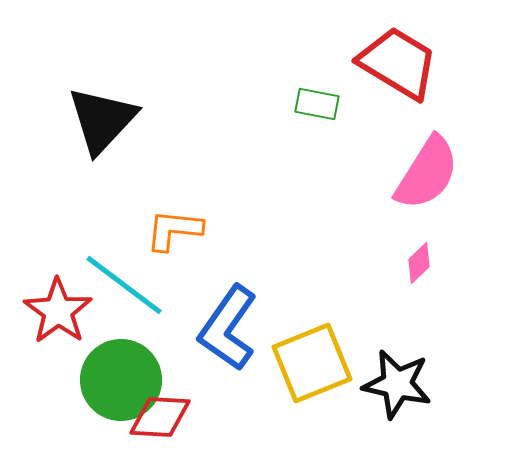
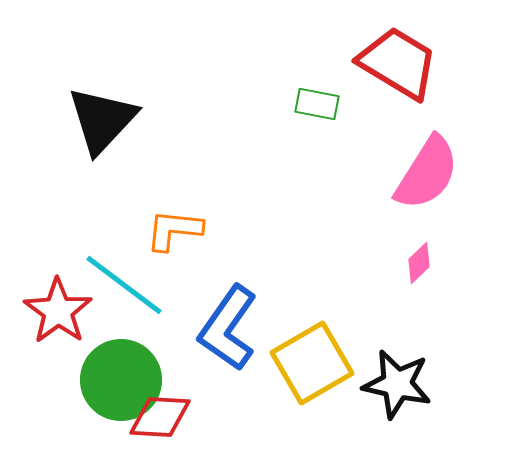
yellow square: rotated 8 degrees counterclockwise
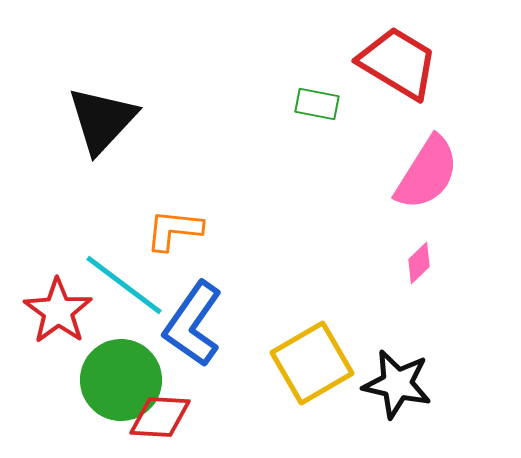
blue L-shape: moved 35 px left, 4 px up
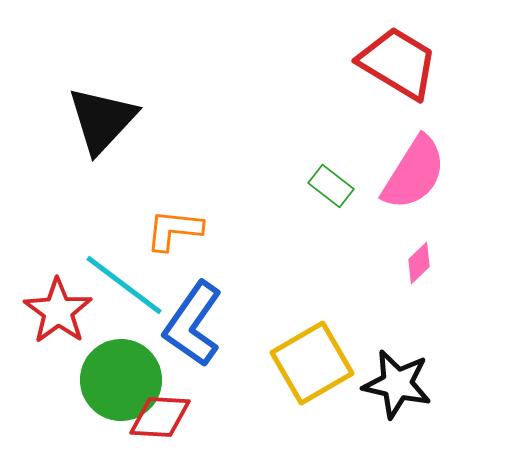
green rectangle: moved 14 px right, 82 px down; rotated 27 degrees clockwise
pink semicircle: moved 13 px left
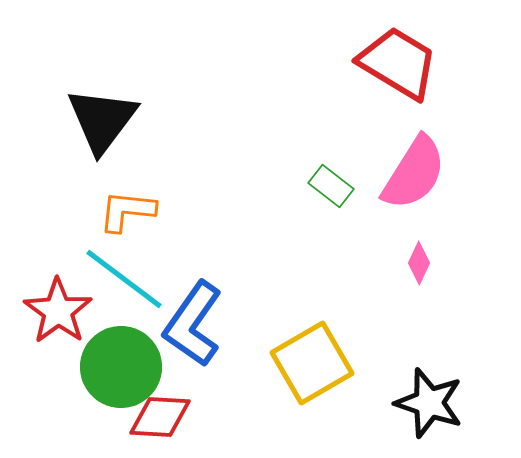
black triangle: rotated 6 degrees counterclockwise
orange L-shape: moved 47 px left, 19 px up
pink diamond: rotated 21 degrees counterclockwise
cyan line: moved 6 px up
green circle: moved 13 px up
black star: moved 32 px right, 19 px down; rotated 6 degrees clockwise
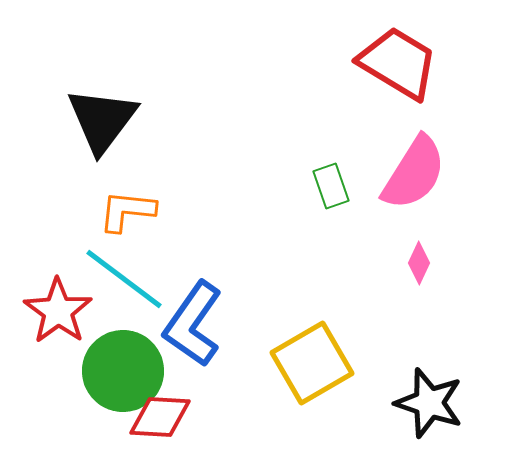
green rectangle: rotated 33 degrees clockwise
green circle: moved 2 px right, 4 px down
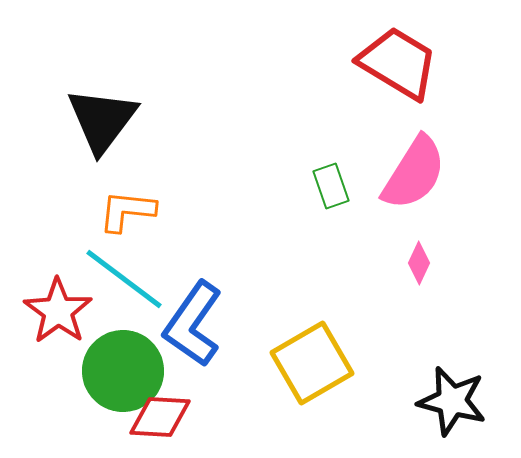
black star: moved 23 px right, 2 px up; rotated 4 degrees counterclockwise
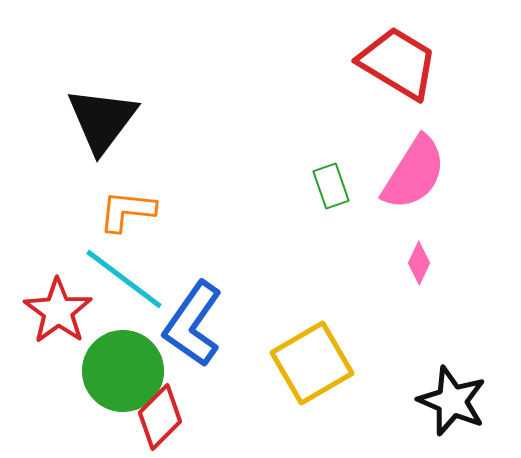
black star: rotated 8 degrees clockwise
red diamond: rotated 48 degrees counterclockwise
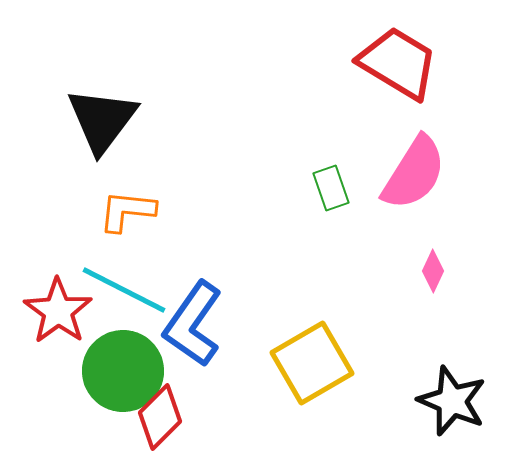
green rectangle: moved 2 px down
pink diamond: moved 14 px right, 8 px down
cyan line: moved 11 px down; rotated 10 degrees counterclockwise
